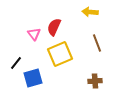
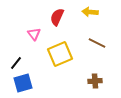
red semicircle: moved 3 px right, 10 px up
brown line: rotated 42 degrees counterclockwise
blue square: moved 10 px left, 5 px down
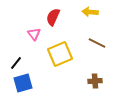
red semicircle: moved 4 px left
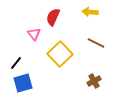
brown line: moved 1 px left
yellow square: rotated 20 degrees counterclockwise
brown cross: moved 1 px left; rotated 24 degrees counterclockwise
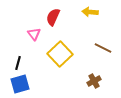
brown line: moved 7 px right, 5 px down
black line: moved 2 px right; rotated 24 degrees counterclockwise
blue square: moved 3 px left, 1 px down
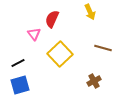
yellow arrow: rotated 119 degrees counterclockwise
red semicircle: moved 1 px left, 2 px down
brown line: rotated 12 degrees counterclockwise
black line: rotated 48 degrees clockwise
blue square: moved 1 px down
